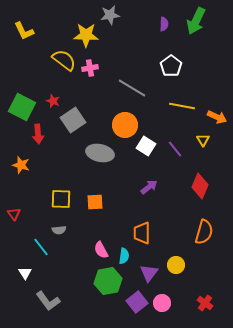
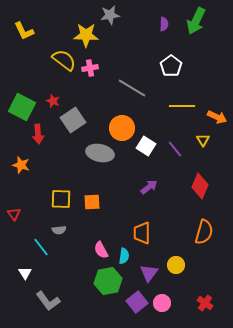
yellow line: rotated 10 degrees counterclockwise
orange circle: moved 3 px left, 3 px down
orange square: moved 3 px left
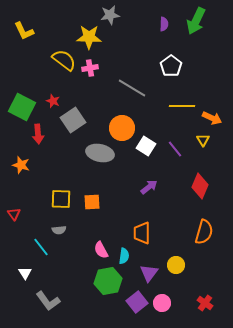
yellow star: moved 3 px right, 2 px down
orange arrow: moved 5 px left, 1 px down
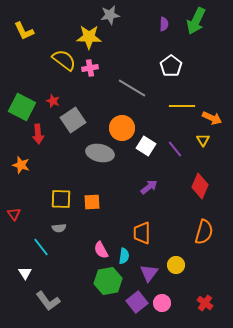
gray semicircle: moved 2 px up
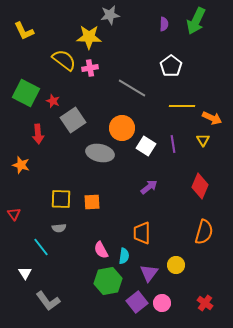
green square: moved 4 px right, 14 px up
purple line: moved 2 px left, 5 px up; rotated 30 degrees clockwise
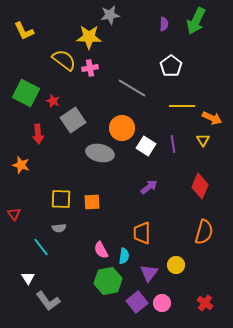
white triangle: moved 3 px right, 5 px down
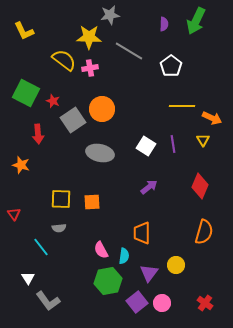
gray line: moved 3 px left, 37 px up
orange circle: moved 20 px left, 19 px up
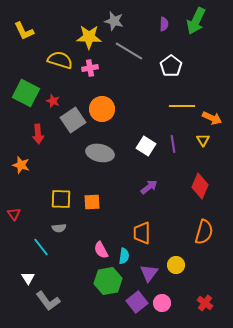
gray star: moved 4 px right, 6 px down; rotated 24 degrees clockwise
yellow semicircle: moved 4 px left; rotated 20 degrees counterclockwise
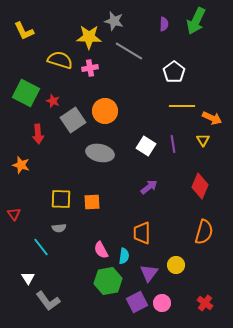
white pentagon: moved 3 px right, 6 px down
orange circle: moved 3 px right, 2 px down
purple square: rotated 10 degrees clockwise
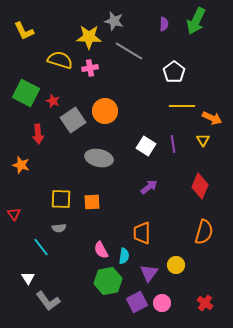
gray ellipse: moved 1 px left, 5 px down
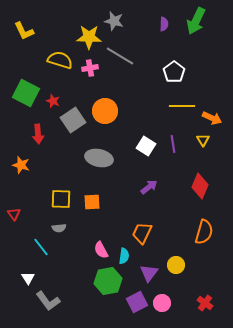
gray line: moved 9 px left, 5 px down
orange trapezoid: rotated 25 degrees clockwise
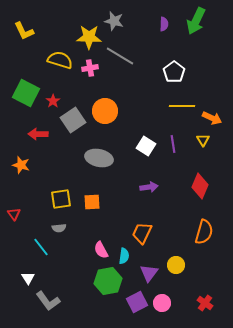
red star: rotated 16 degrees clockwise
red arrow: rotated 96 degrees clockwise
purple arrow: rotated 30 degrees clockwise
yellow square: rotated 10 degrees counterclockwise
